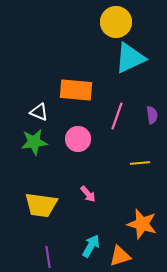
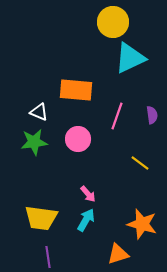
yellow circle: moved 3 px left
yellow line: rotated 42 degrees clockwise
yellow trapezoid: moved 13 px down
cyan arrow: moved 5 px left, 26 px up
orange triangle: moved 2 px left, 2 px up
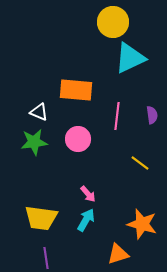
pink line: rotated 12 degrees counterclockwise
purple line: moved 2 px left, 1 px down
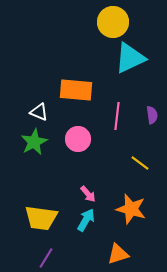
green star: rotated 20 degrees counterclockwise
orange star: moved 11 px left, 15 px up
purple line: rotated 40 degrees clockwise
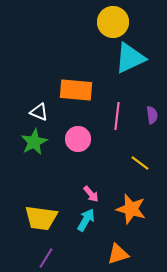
pink arrow: moved 3 px right
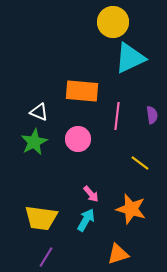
orange rectangle: moved 6 px right, 1 px down
purple line: moved 1 px up
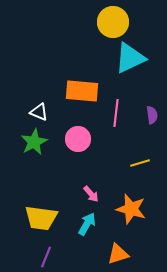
pink line: moved 1 px left, 3 px up
yellow line: rotated 54 degrees counterclockwise
cyan arrow: moved 1 px right, 4 px down
purple line: rotated 10 degrees counterclockwise
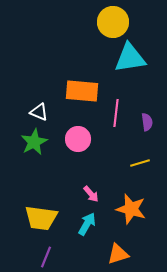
cyan triangle: rotated 16 degrees clockwise
purple semicircle: moved 5 px left, 7 px down
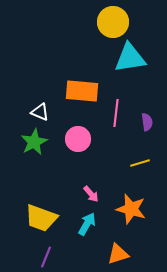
white triangle: moved 1 px right
yellow trapezoid: rotated 12 degrees clockwise
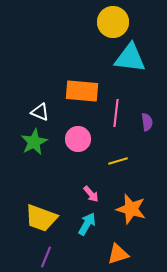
cyan triangle: rotated 16 degrees clockwise
yellow line: moved 22 px left, 2 px up
